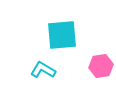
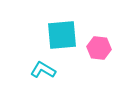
pink hexagon: moved 2 px left, 18 px up; rotated 15 degrees clockwise
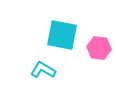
cyan square: rotated 16 degrees clockwise
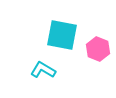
pink hexagon: moved 1 px left, 1 px down; rotated 15 degrees clockwise
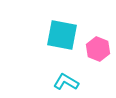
cyan L-shape: moved 23 px right, 12 px down
